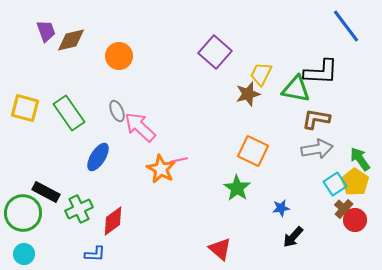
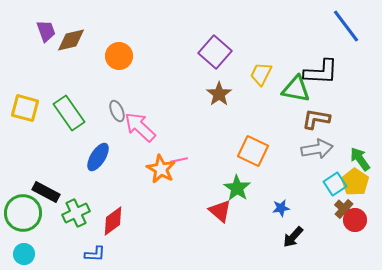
brown star: moved 29 px left; rotated 20 degrees counterclockwise
green cross: moved 3 px left, 4 px down
red triangle: moved 38 px up
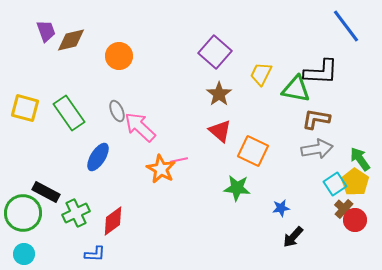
green star: rotated 28 degrees counterclockwise
red triangle: moved 80 px up
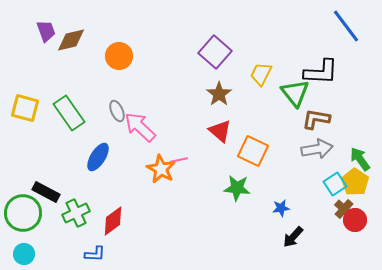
green triangle: moved 1 px left, 4 px down; rotated 40 degrees clockwise
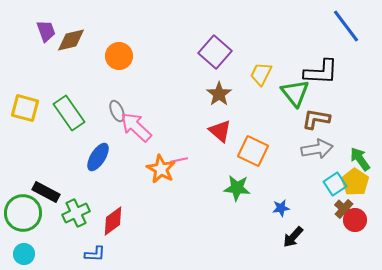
pink arrow: moved 4 px left
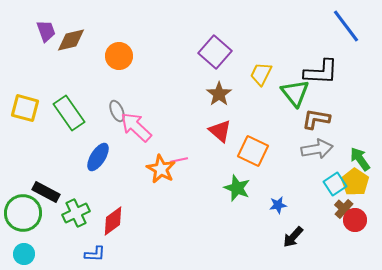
green star: rotated 16 degrees clockwise
blue star: moved 3 px left, 3 px up
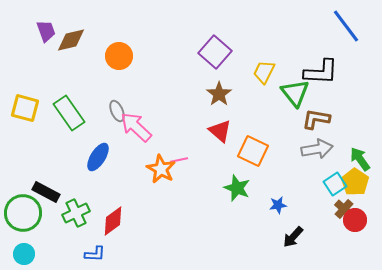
yellow trapezoid: moved 3 px right, 2 px up
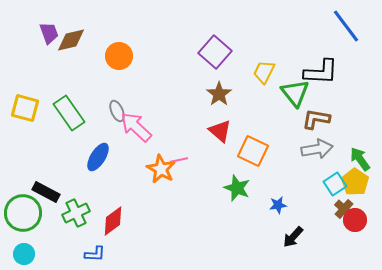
purple trapezoid: moved 3 px right, 2 px down
